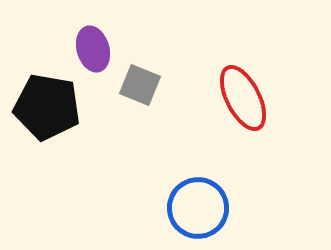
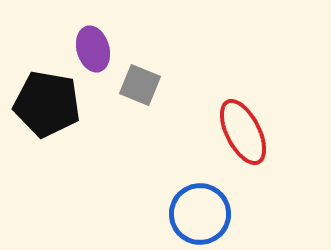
red ellipse: moved 34 px down
black pentagon: moved 3 px up
blue circle: moved 2 px right, 6 px down
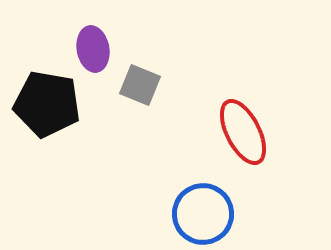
purple ellipse: rotated 6 degrees clockwise
blue circle: moved 3 px right
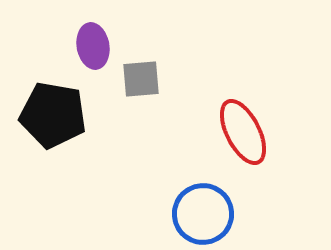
purple ellipse: moved 3 px up
gray square: moved 1 px right, 6 px up; rotated 27 degrees counterclockwise
black pentagon: moved 6 px right, 11 px down
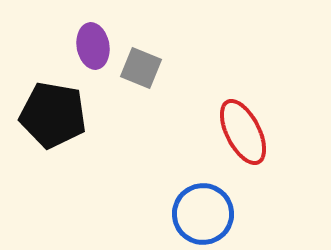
gray square: moved 11 px up; rotated 27 degrees clockwise
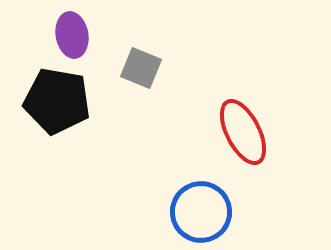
purple ellipse: moved 21 px left, 11 px up
black pentagon: moved 4 px right, 14 px up
blue circle: moved 2 px left, 2 px up
